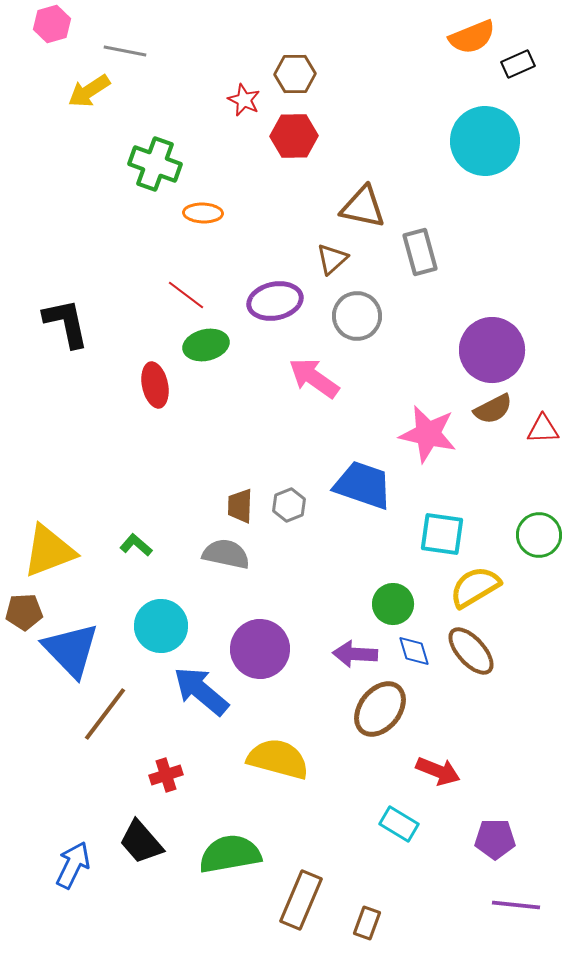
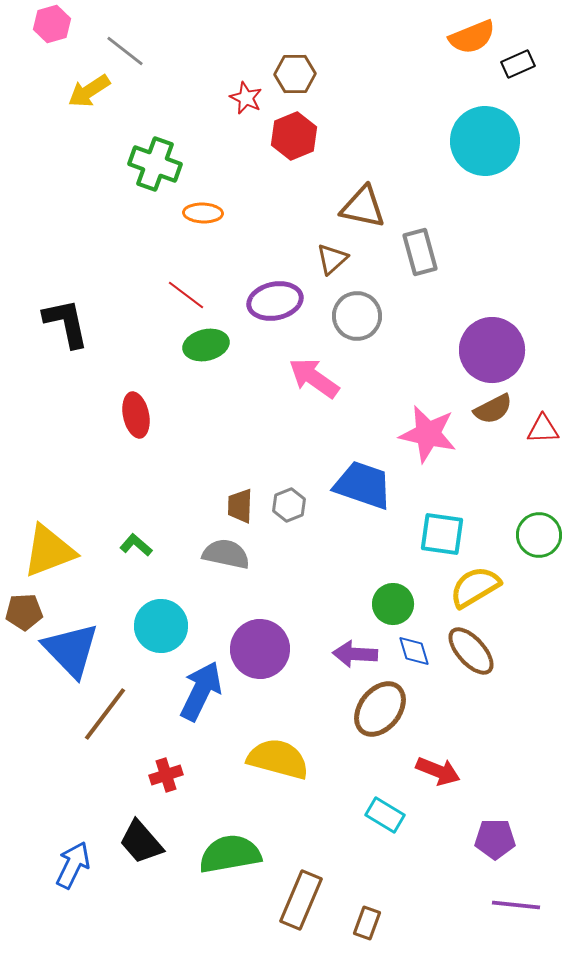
gray line at (125, 51): rotated 27 degrees clockwise
red star at (244, 100): moved 2 px right, 2 px up
red hexagon at (294, 136): rotated 21 degrees counterclockwise
red ellipse at (155, 385): moved 19 px left, 30 px down
blue arrow at (201, 691): rotated 76 degrees clockwise
cyan rectangle at (399, 824): moved 14 px left, 9 px up
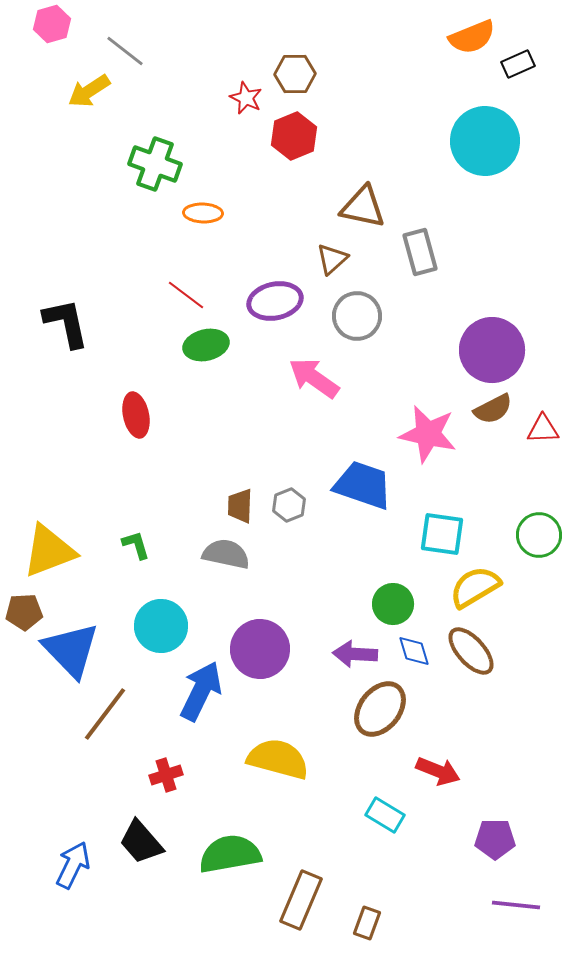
green L-shape at (136, 545): rotated 32 degrees clockwise
